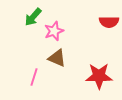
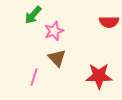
green arrow: moved 2 px up
brown triangle: rotated 24 degrees clockwise
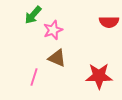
pink star: moved 1 px left, 1 px up
brown triangle: rotated 24 degrees counterclockwise
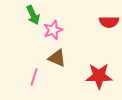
green arrow: rotated 66 degrees counterclockwise
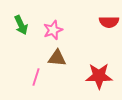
green arrow: moved 12 px left, 10 px down
brown triangle: rotated 18 degrees counterclockwise
pink line: moved 2 px right
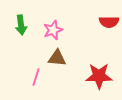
green arrow: rotated 18 degrees clockwise
